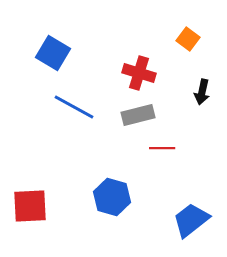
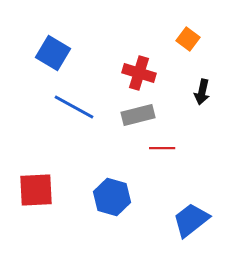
red square: moved 6 px right, 16 px up
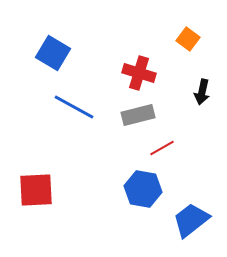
red line: rotated 30 degrees counterclockwise
blue hexagon: moved 31 px right, 8 px up; rotated 6 degrees counterclockwise
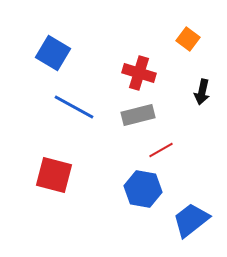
red line: moved 1 px left, 2 px down
red square: moved 18 px right, 15 px up; rotated 18 degrees clockwise
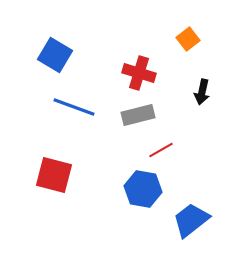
orange square: rotated 15 degrees clockwise
blue square: moved 2 px right, 2 px down
blue line: rotated 9 degrees counterclockwise
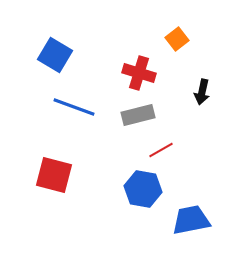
orange square: moved 11 px left
blue trapezoid: rotated 27 degrees clockwise
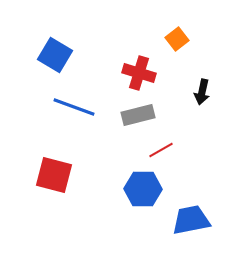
blue hexagon: rotated 9 degrees counterclockwise
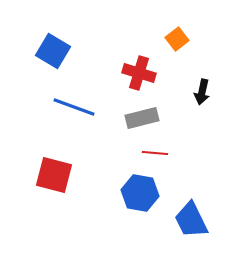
blue square: moved 2 px left, 4 px up
gray rectangle: moved 4 px right, 3 px down
red line: moved 6 px left, 3 px down; rotated 35 degrees clockwise
blue hexagon: moved 3 px left, 4 px down; rotated 9 degrees clockwise
blue trapezoid: rotated 105 degrees counterclockwise
